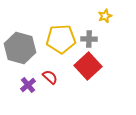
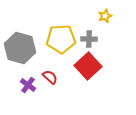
purple cross: rotated 14 degrees counterclockwise
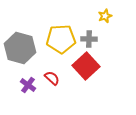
red square: moved 2 px left
red semicircle: moved 2 px right, 1 px down
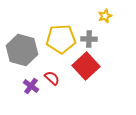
gray hexagon: moved 2 px right, 2 px down
purple cross: moved 3 px right, 1 px down
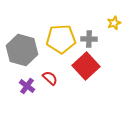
yellow star: moved 9 px right, 7 px down
red semicircle: moved 2 px left
purple cross: moved 4 px left
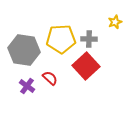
yellow star: moved 1 px right, 1 px up
gray hexagon: moved 2 px right; rotated 8 degrees counterclockwise
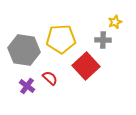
gray cross: moved 14 px right, 1 px down
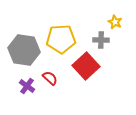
yellow star: rotated 24 degrees counterclockwise
gray cross: moved 2 px left
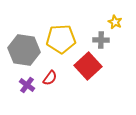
red square: moved 2 px right
red semicircle: rotated 84 degrees clockwise
purple cross: moved 1 px up
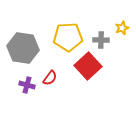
yellow star: moved 7 px right, 6 px down; rotated 24 degrees clockwise
yellow pentagon: moved 7 px right, 2 px up
gray hexagon: moved 1 px left, 2 px up
purple cross: rotated 21 degrees counterclockwise
